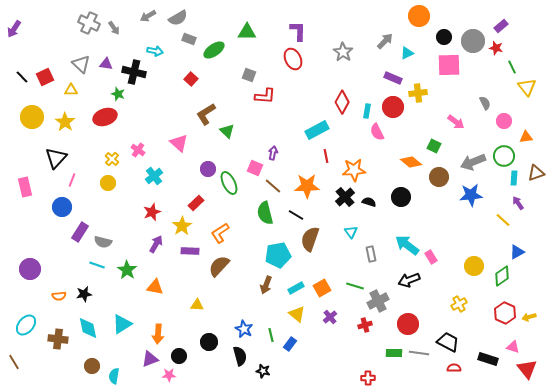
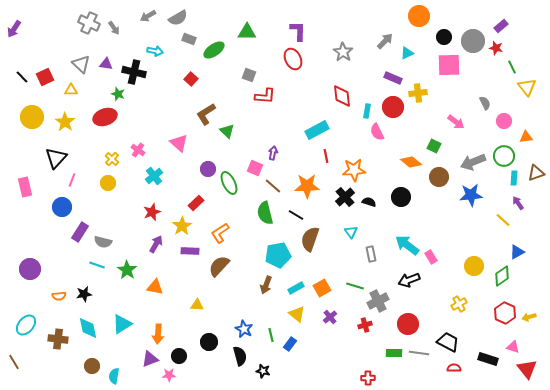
red diamond at (342, 102): moved 6 px up; rotated 35 degrees counterclockwise
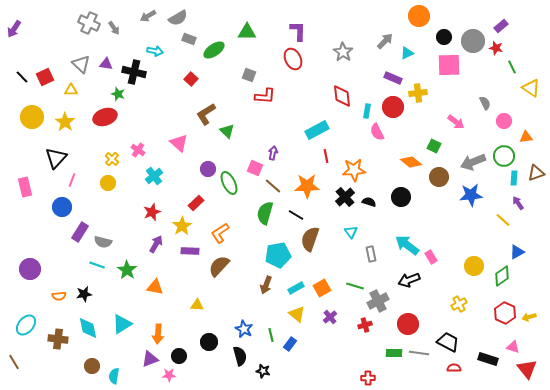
yellow triangle at (527, 87): moved 4 px right, 1 px down; rotated 18 degrees counterclockwise
green semicircle at (265, 213): rotated 30 degrees clockwise
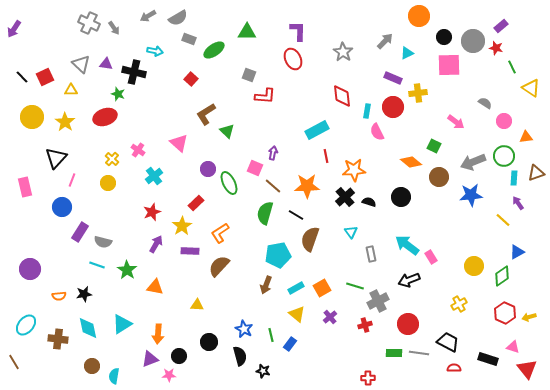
gray semicircle at (485, 103): rotated 32 degrees counterclockwise
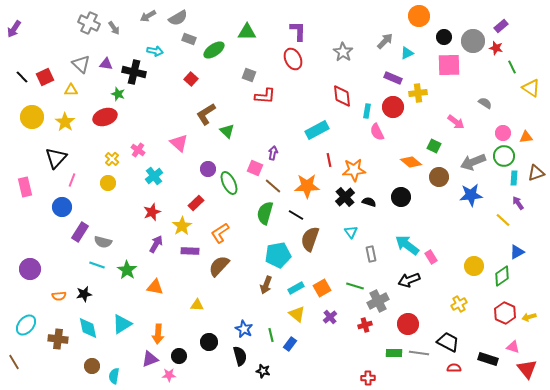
pink circle at (504, 121): moved 1 px left, 12 px down
red line at (326, 156): moved 3 px right, 4 px down
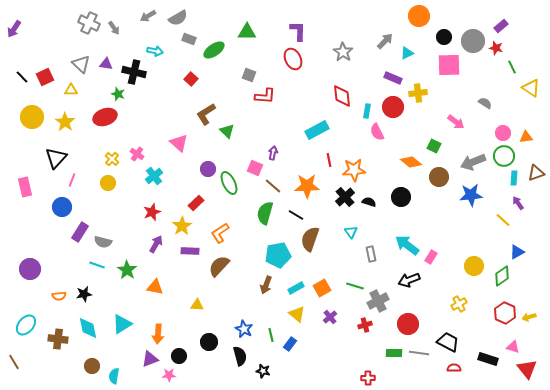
pink cross at (138, 150): moved 1 px left, 4 px down
pink rectangle at (431, 257): rotated 64 degrees clockwise
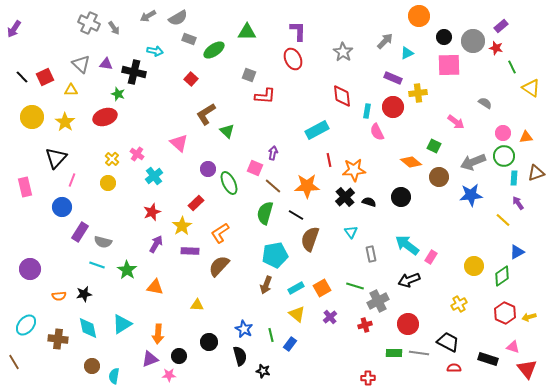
cyan pentagon at (278, 255): moved 3 px left
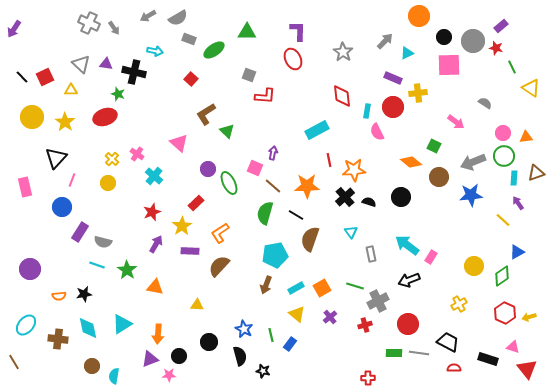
cyan cross at (154, 176): rotated 12 degrees counterclockwise
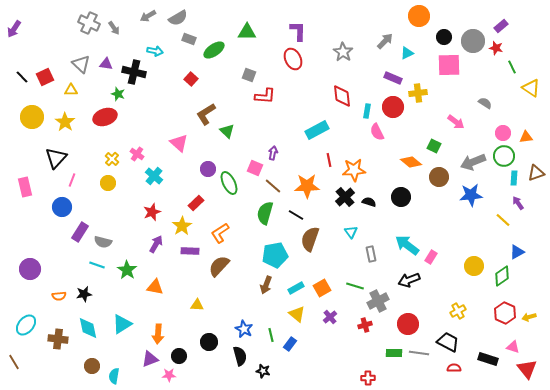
yellow cross at (459, 304): moved 1 px left, 7 px down
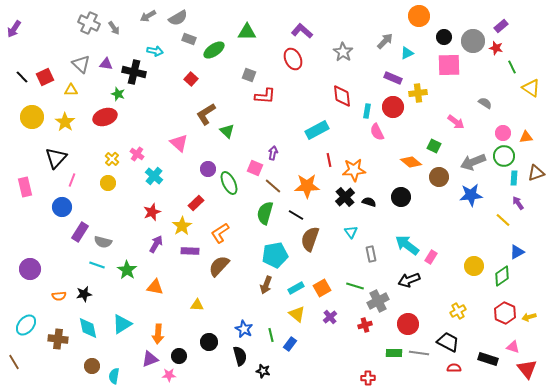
purple L-shape at (298, 31): moved 4 px right; rotated 50 degrees counterclockwise
